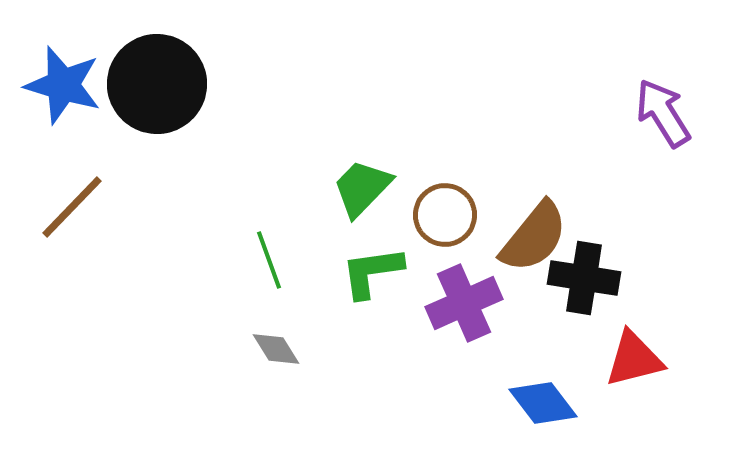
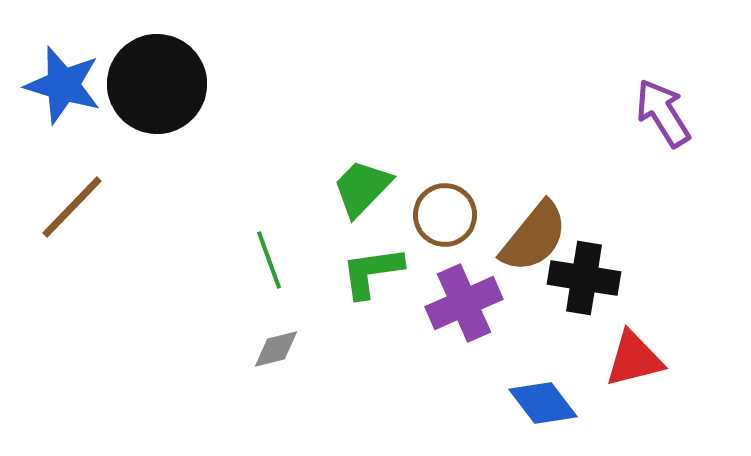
gray diamond: rotated 72 degrees counterclockwise
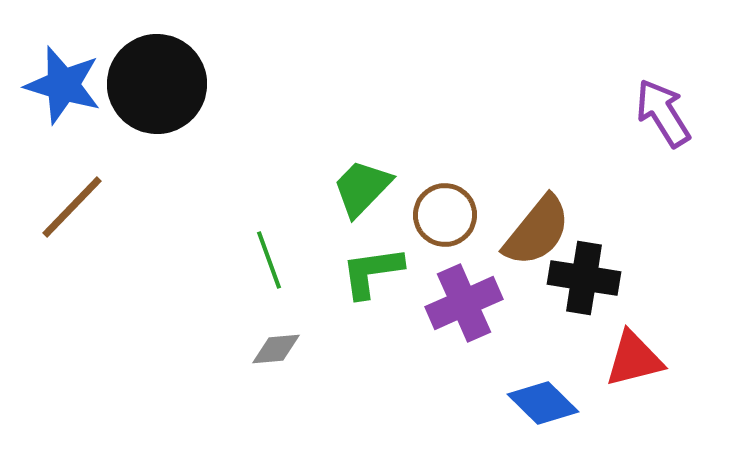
brown semicircle: moved 3 px right, 6 px up
gray diamond: rotated 9 degrees clockwise
blue diamond: rotated 8 degrees counterclockwise
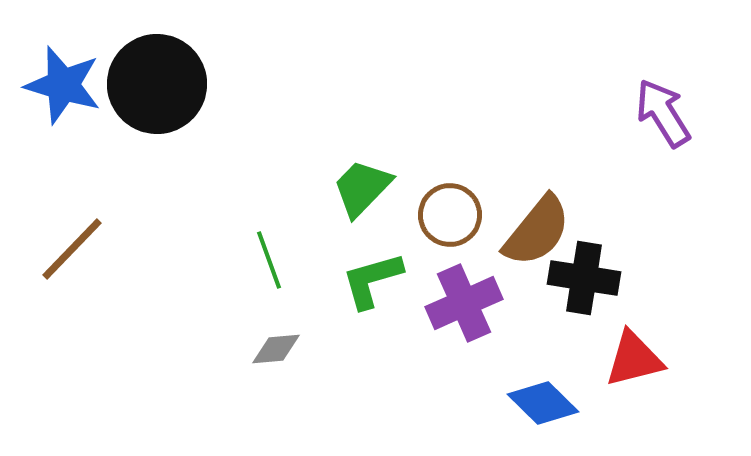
brown line: moved 42 px down
brown circle: moved 5 px right
green L-shape: moved 8 px down; rotated 8 degrees counterclockwise
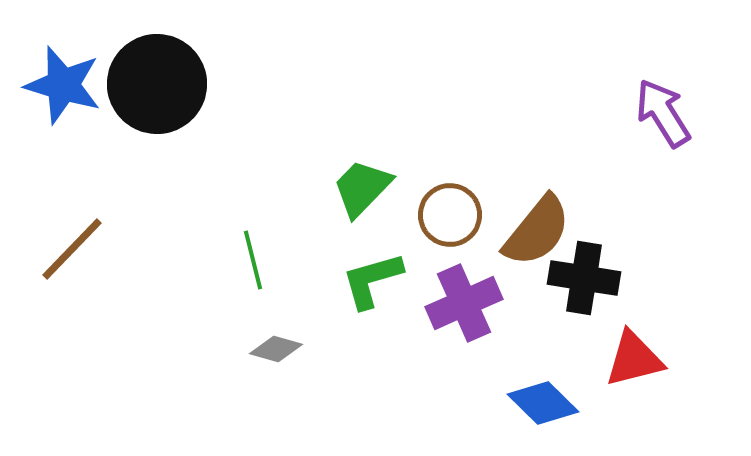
green line: moved 16 px left; rotated 6 degrees clockwise
gray diamond: rotated 21 degrees clockwise
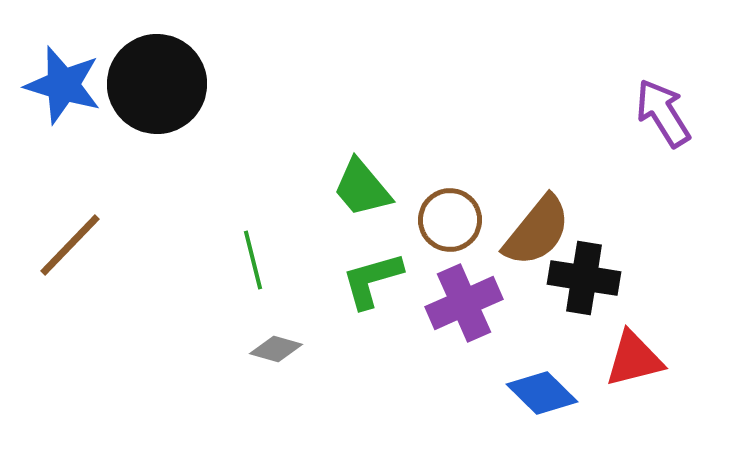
green trapezoid: rotated 84 degrees counterclockwise
brown circle: moved 5 px down
brown line: moved 2 px left, 4 px up
blue diamond: moved 1 px left, 10 px up
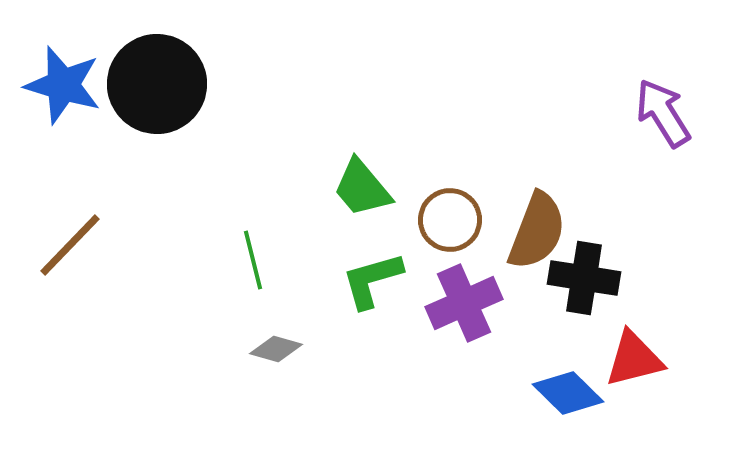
brown semicircle: rotated 18 degrees counterclockwise
blue diamond: moved 26 px right
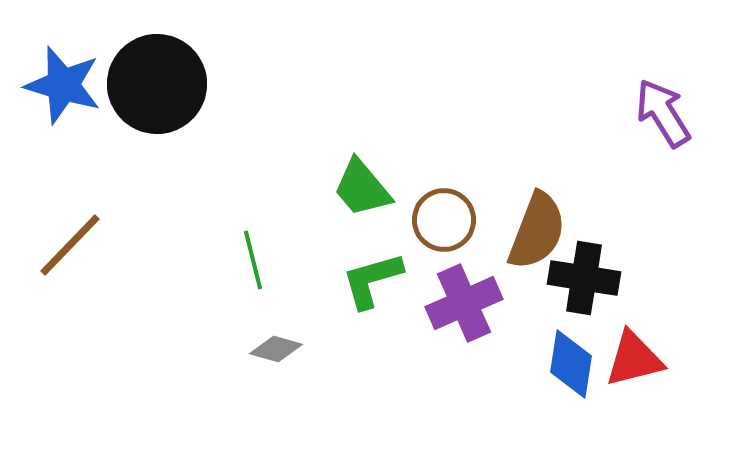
brown circle: moved 6 px left
blue diamond: moved 3 px right, 29 px up; rotated 54 degrees clockwise
